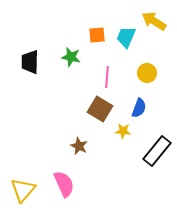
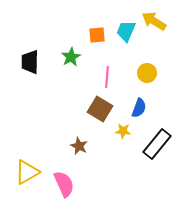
cyan trapezoid: moved 6 px up
green star: rotated 30 degrees clockwise
black rectangle: moved 7 px up
yellow triangle: moved 4 px right, 18 px up; rotated 20 degrees clockwise
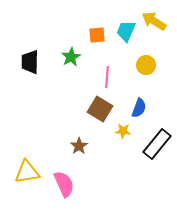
yellow circle: moved 1 px left, 8 px up
brown star: rotated 12 degrees clockwise
yellow triangle: rotated 20 degrees clockwise
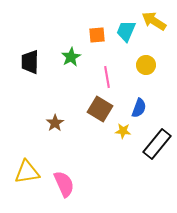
pink line: rotated 15 degrees counterclockwise
brown star: moved 24 px left, 23 px up
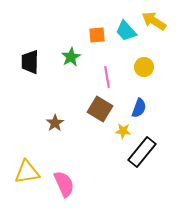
cyan trapezoid: rotated 65 degrees counterclockwise
yellow circle: moved 2 px left, 2 px down
black rectangle: moved 15 px left, 8 px down
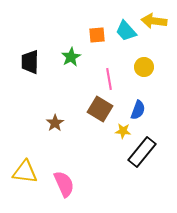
yellow arrow: rotated 25 degrees counterclockwise
pink line: moved 2 px right, 2 px down
blue semicircle: moved 1 px left, 2 px down
yellow triangle: moved 2 px left; rotated 16 degrees clockwise
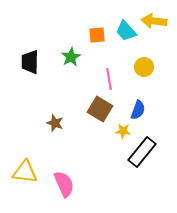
brown star: rotated 18 degrees counterclockwise
